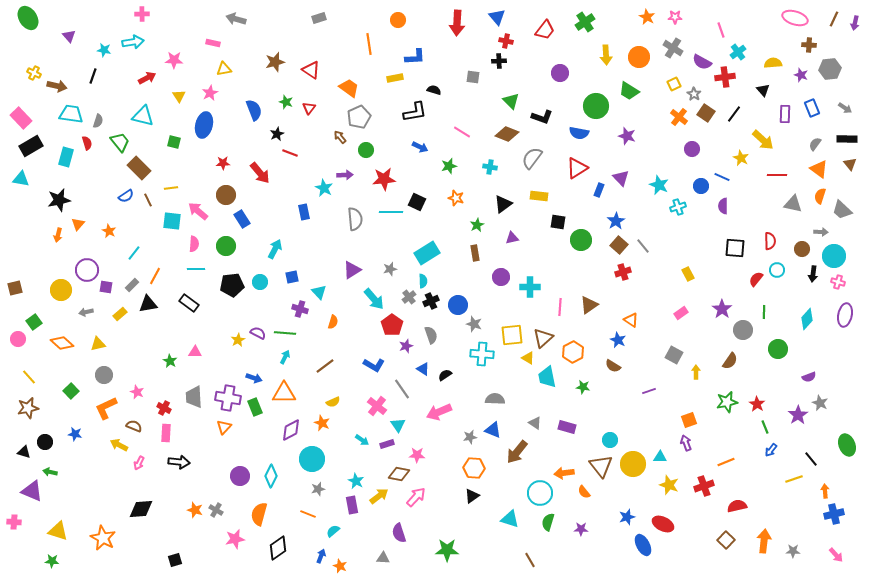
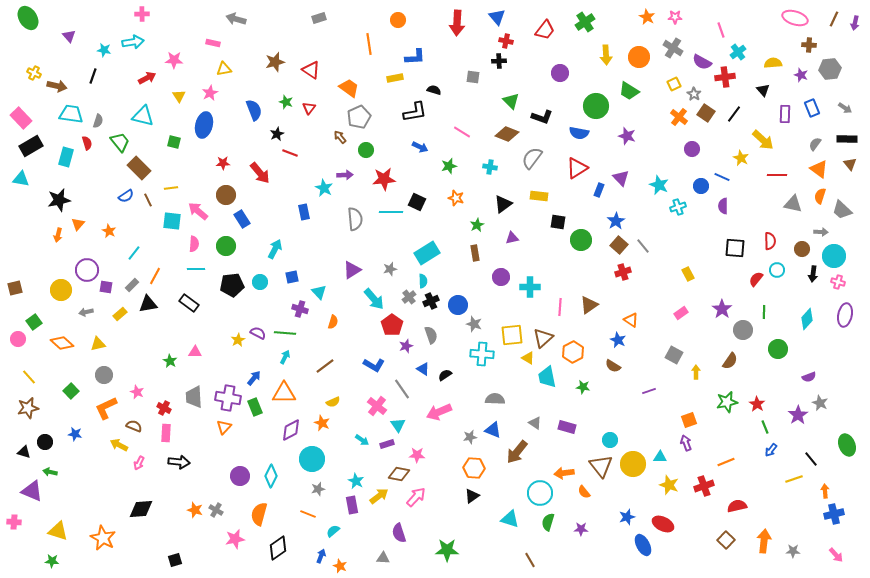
blue arrow at (254, 378): rotated 70 degrees counterclockwise
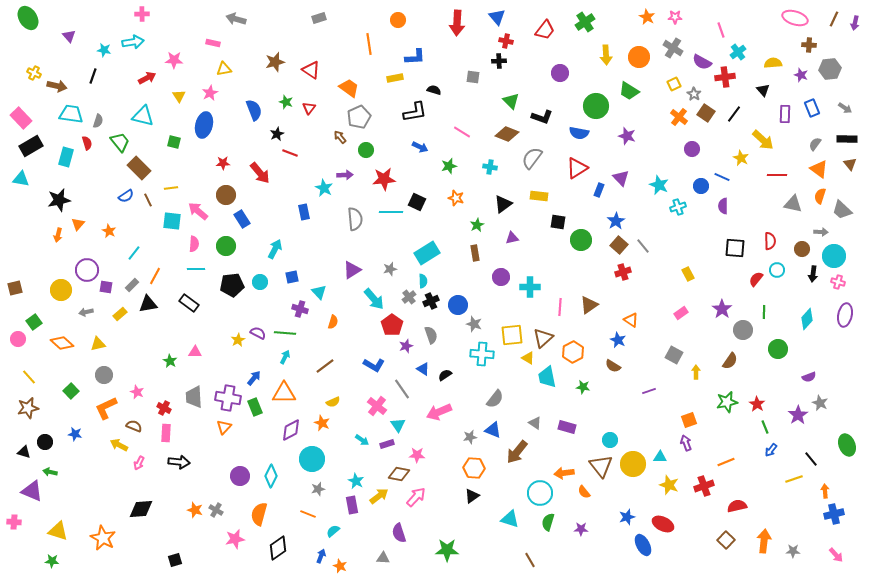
gray semicircle at (495, 399): rotated 126 degrees clockwise
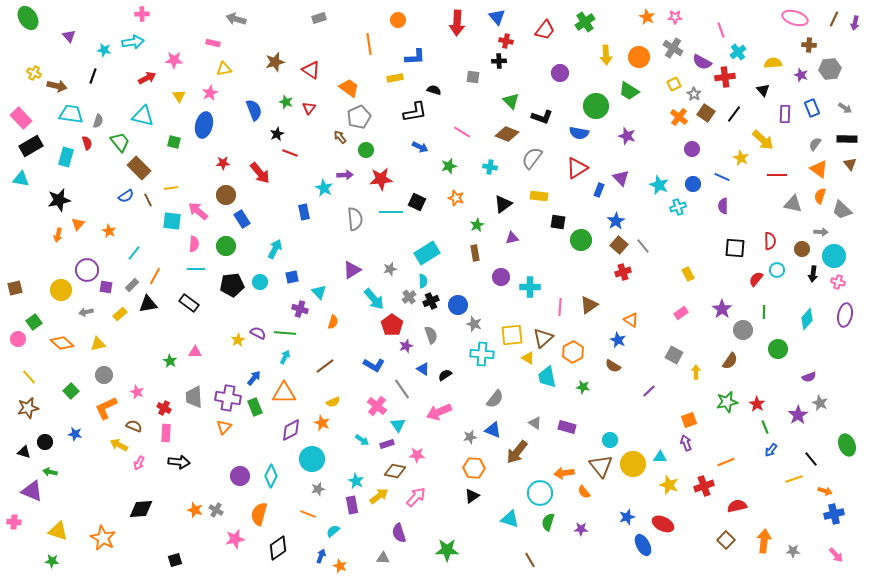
red star at (384, 179): moved 3 px left
blue circle at (701, 186): moved 8 px left, 2 px up
purple line at (649, 391): rotated 24 degrees counterclockwise
brown diamond at (399, 474): moved 4 px left, 3 px up
orange arrow at (825, 491): rotated 112 degrees clockwise
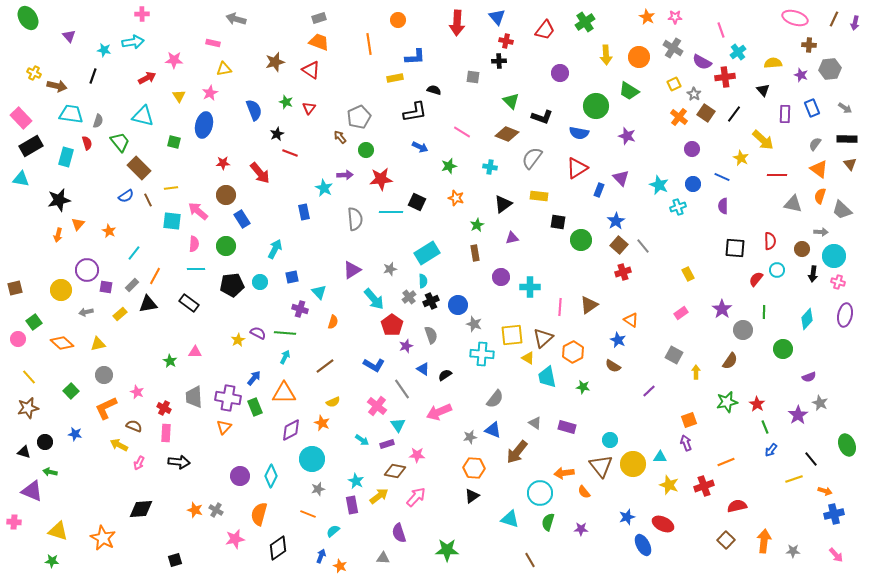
orange trapezoid at (349, 88): moved 30 px left, 46 px up; rotated 15 degrees counterclockwise
green circle at (778, 349): moved 5 px right
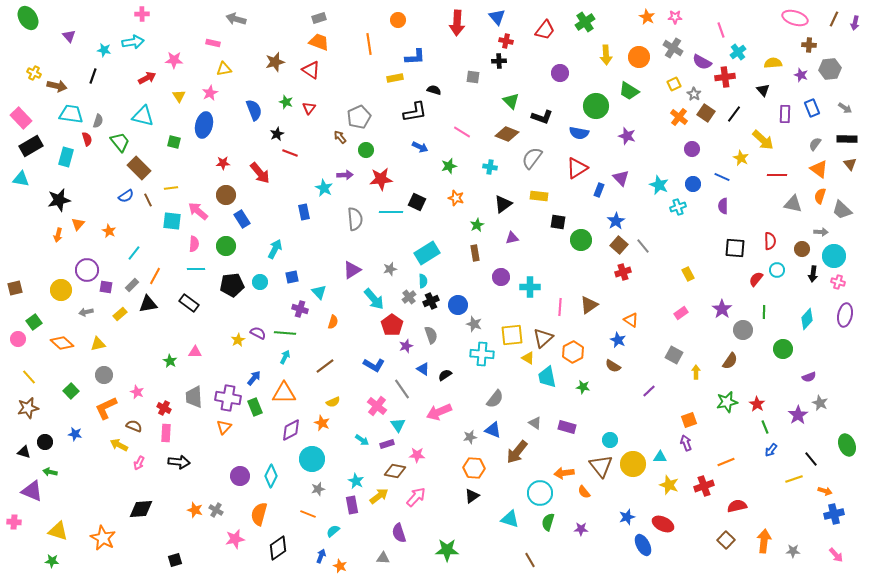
red semicircle at (87, 143): moved 4 px up
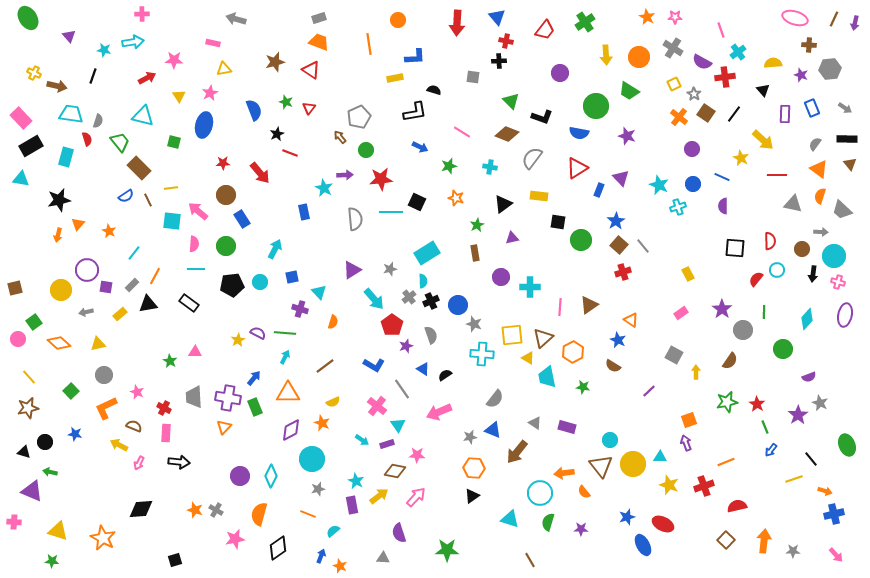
orange diamond at (62, 343): moved 3 px left
orange triangle at (284, 393): moved 4 px right
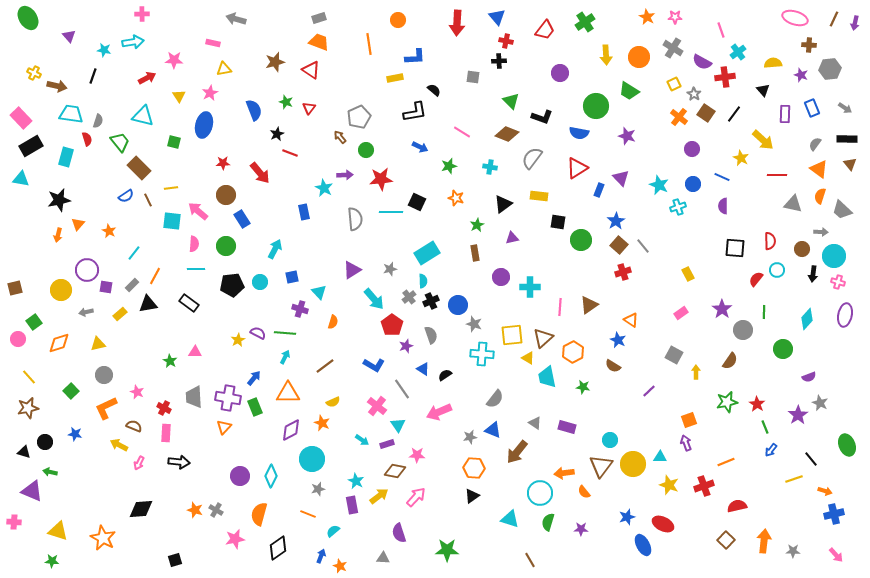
black semicircle at (434, 90): rotated 24 degrees clockwise
orange diamond at (59, 343): rotated 60 degrees counterclockwise
brown triangle at (601, 466): rotated 15 degrees clockwise
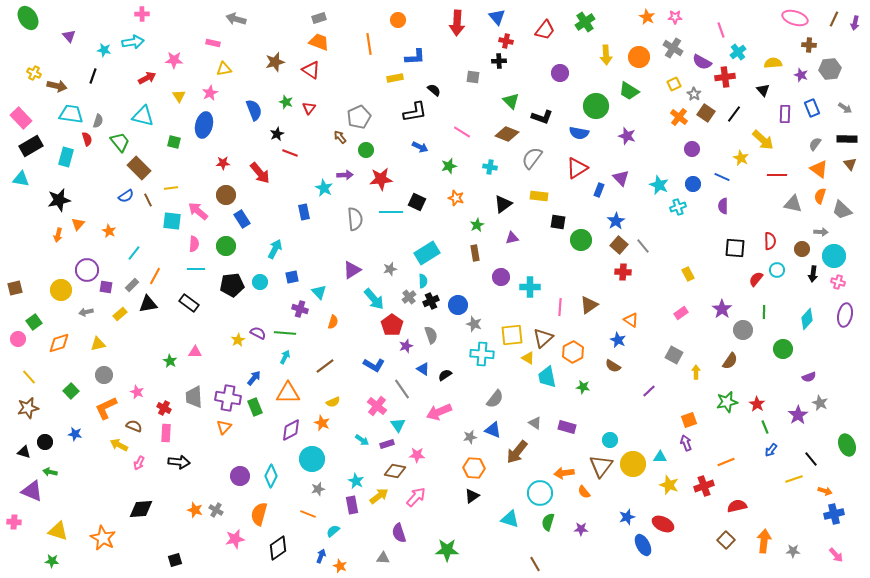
red cross at (623, 272): rotated 21 degrees clockwise
brown line at (530, 560): moved 5 px right, 4 px down
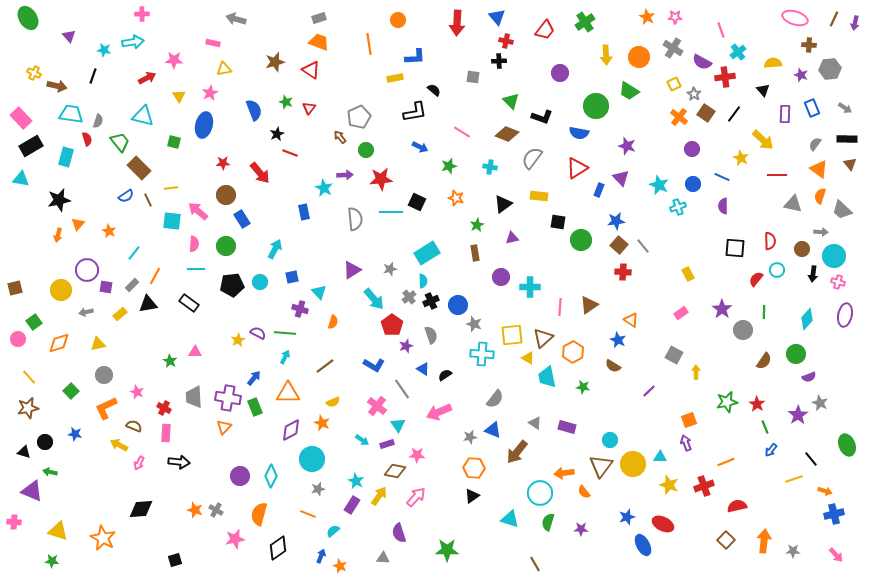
purple star at (627, 136): moved 10 px down
blue star at (616, 221): rotated 24 degrees clockwise
green circle at (783, 349): moved 13 px right, 5 px down
brown semicircle at (730, 361): moved 34 px right
yellow arrow at (379, 496): rotated 18 degrees counterclockwise
purple rectangle at (352, 505): rotated 42 degrees clockwise
